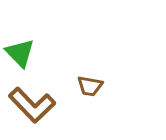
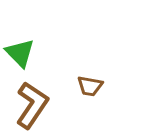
brown L-shape: rotated 102 degrees counterclockwise
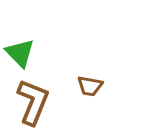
brown L-shape: moved 1 px right, 3 px up; rotated 12 degrees counterclockwise
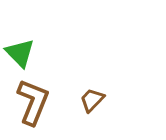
brown trapezoid: moved 2 px right, 14 px down; rotated 124 degrees clockwise
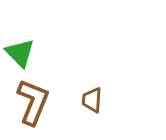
brown trapezoid: rotated 40 degrees counterclockwise
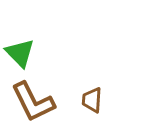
brown L-shape: rotated 132 degrees clockwise
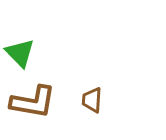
brown L-shape: rotated 54 degrees counterclockwise
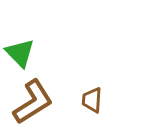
brown L-shape: rotated 42 degrees counterclockwise
